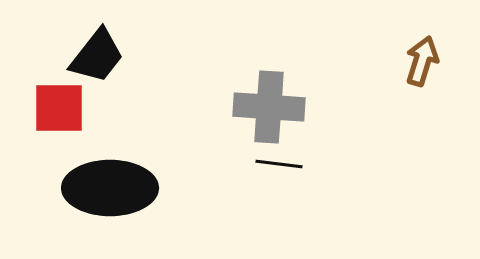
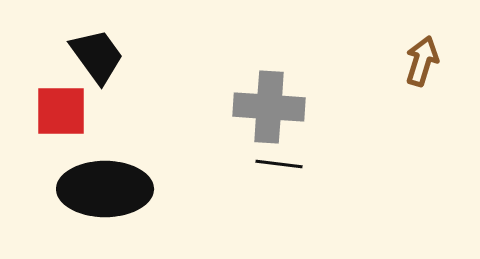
black trapezoid: rotated 74 degrees counterclockwise
red square: moved 2 px right, 3 px down
black ellipse: moved 5 px left, 1 px down
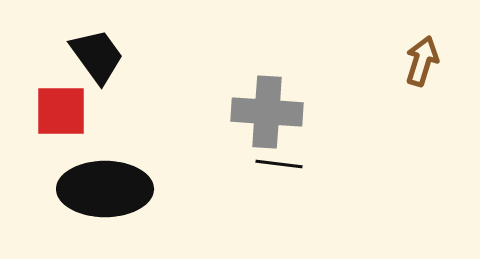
gray cross: moved 2 px left, 5 px down
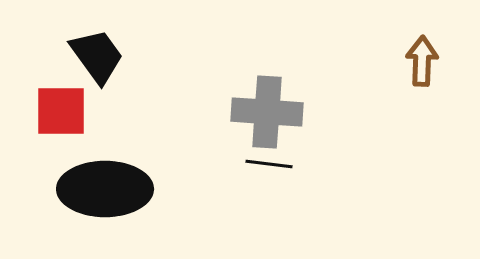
brown arrow: rotated 15 degrees counterclockwise
black line: moved 10 px left
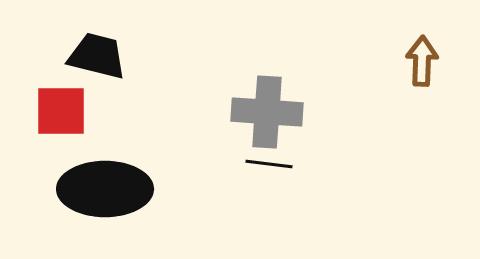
black trapezoid: rotated 40 degrees counterclockwise
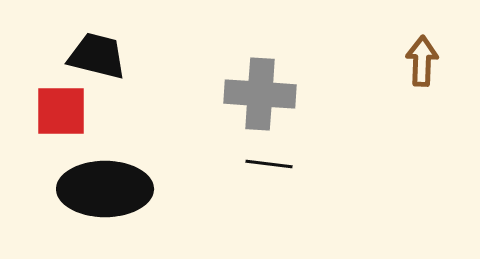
gray cross: moved 7 px left, 18 px up
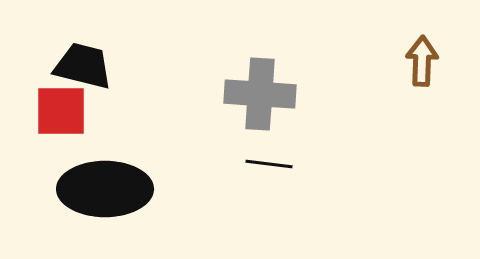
black trapezoid: moved 14 px left, 10 px down
